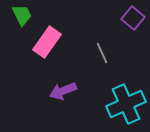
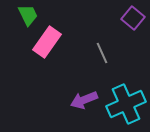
green trapezoid: moved 6 px right
purple arrow: moved 21 px right, 9 px down
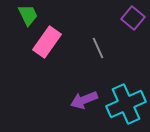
gray line: moved 4 px left, 5 px up
